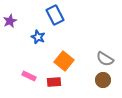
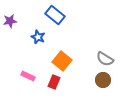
blue rectangle: rotated 24 degrees counterclockwise
purple star: rotated 16 degrees clockwise
orange square: moved 2 px left
pink rectangle: moved 1 px left
red rectangle: rotated 64 degrees counterclockwise
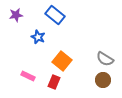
purple star: moved 6 px right, 6 px up
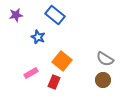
pink rectangle: moved 3 px right, 3 px up; rotated 56 degrees counterclockwise
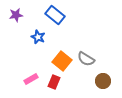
gray semicircle: moved 19 px left
pink rectangle: moved 6 px down
brown circle: moved 1 px down
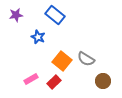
red rectangle: rotated 24 degrees clockwise
